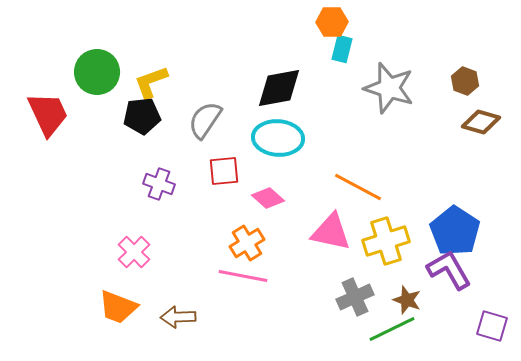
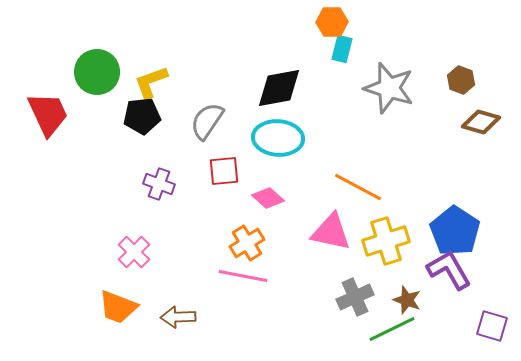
brown hexagon: moved 4 px left, 1 px up
gray semicircle: moved 2 px right, 1 px down
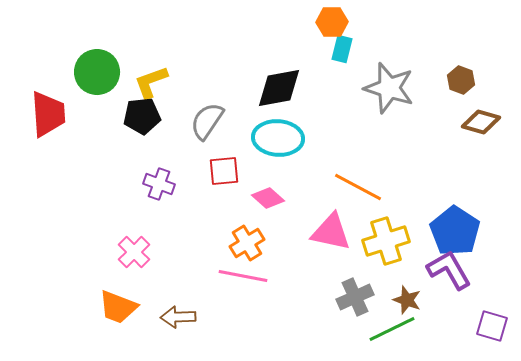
red trapezoid: rotated 21 degrees clockwise
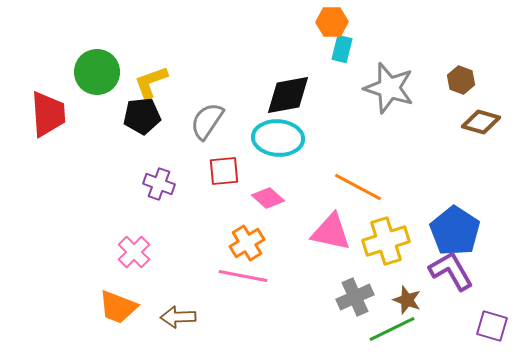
black diamond: moved 9 px right, 7 px down
purple L-shape: moved 2 px right, 1 px down
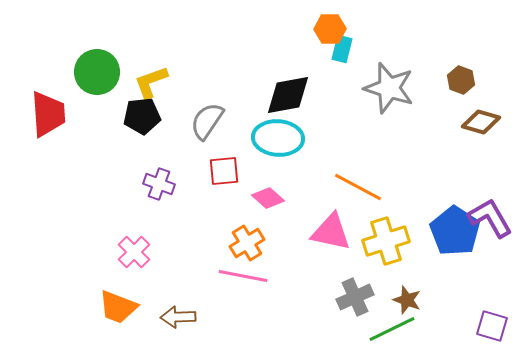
orange hexagon: moved 2 px left, 7 px down
purple L-shape: moved 39 px right, 53 px up
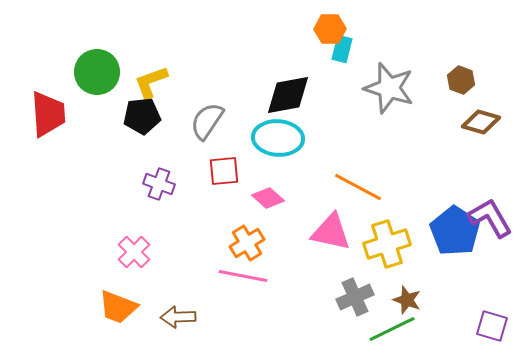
yellow cross: moved 1 px right, 3 px down
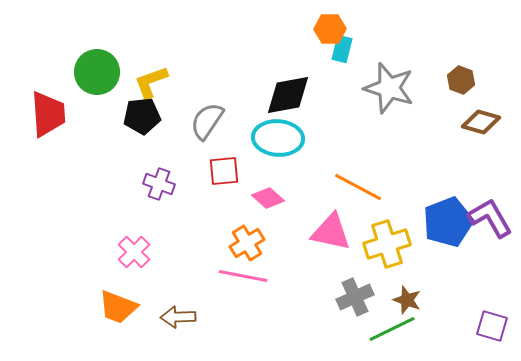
blue pentagon: moved 7 px left, 9 px up; rotated 18 degrees clockwise
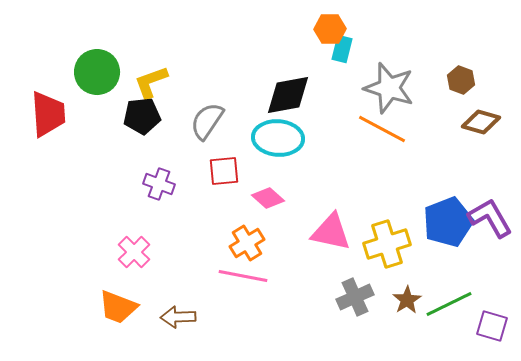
orange line: moved 24 px right, 58 px up
brown star: rotated 20 degrees clockwise
green line: moved 57 px right, 25 px up
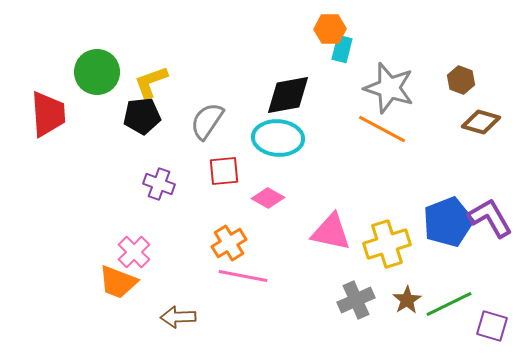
pink diamond: rotated 12 degrees counterclockwise
orange cross: moved 18 px left
gray cross: moved 1 px right, 3 px down
orange trapezoid: moved 25 px up
